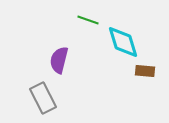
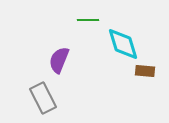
green line: rotated 20 degrees counterclockwise
cyan diamond: moved 2 px down
purple semicircle: rotated 8 degrees clockwise
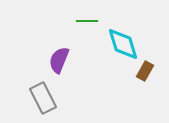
green line: moved 1 px left, 1 px down
brown rectangle: rotated 66 degrees counterclockwise
